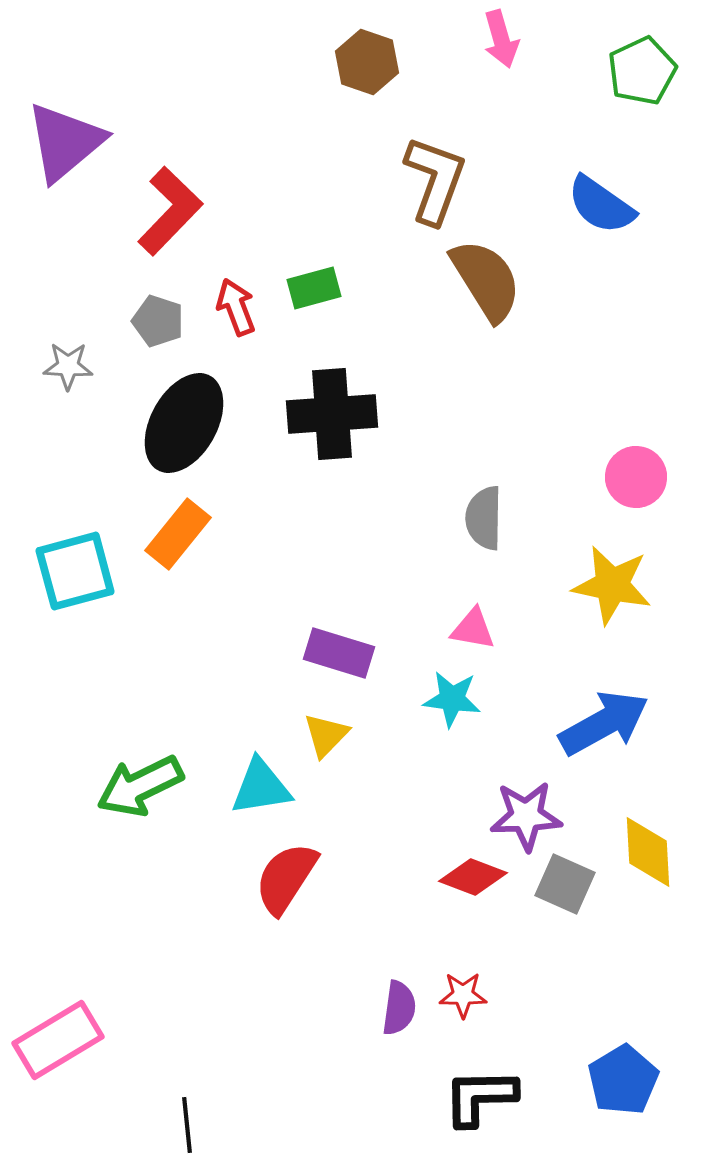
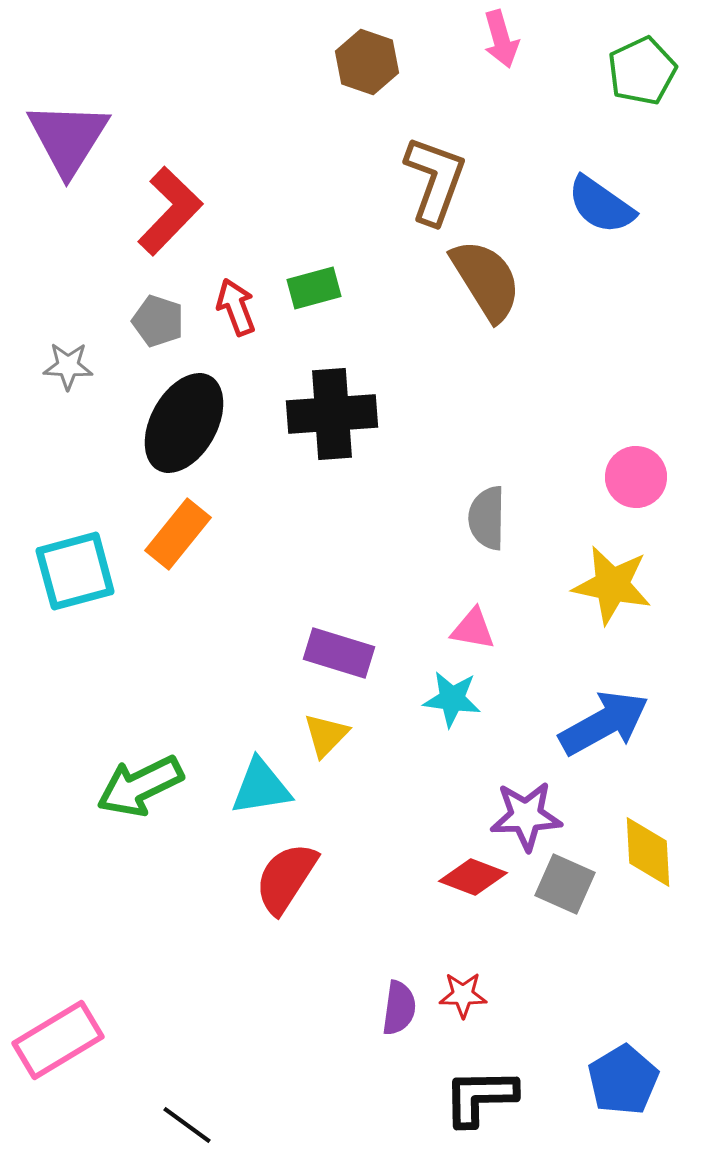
purple triangle: moved 3 px right, 4 px up; rotated 18 degrees counterclockwise
gray semicircle: moved 3 px right
black line: rotated 48 degrees counterclockwise
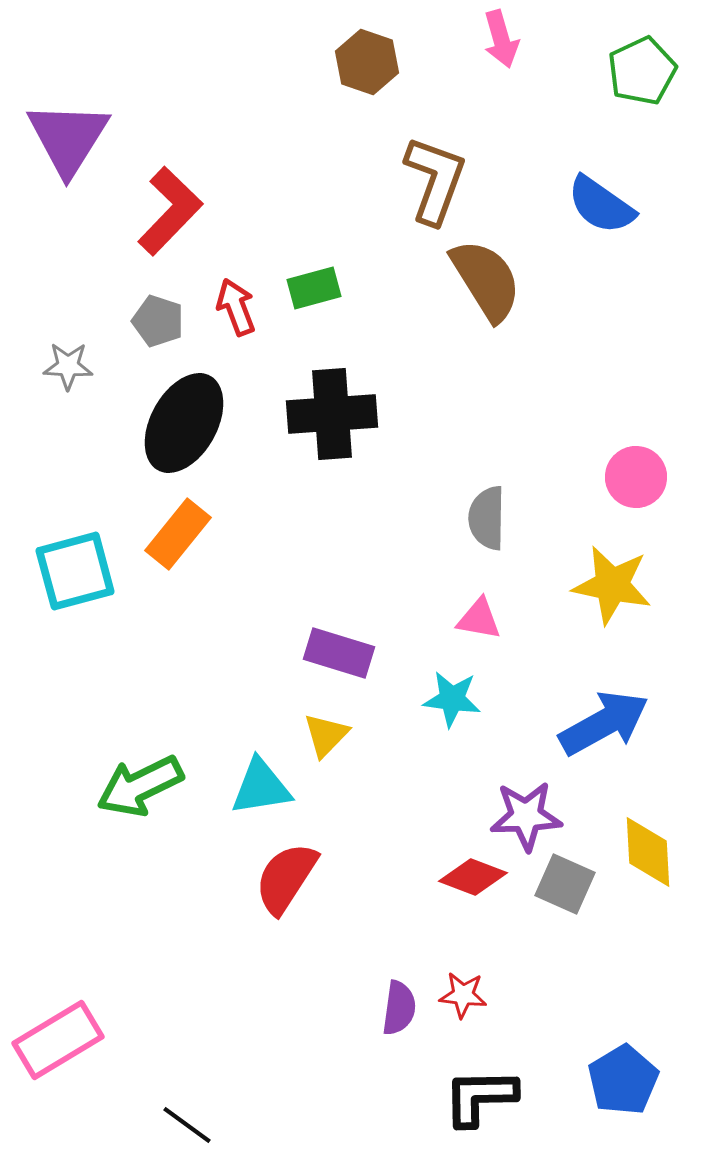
pink triangle: moved 6 px right, 10 px up
red star: rotated 6 degrees clockwise
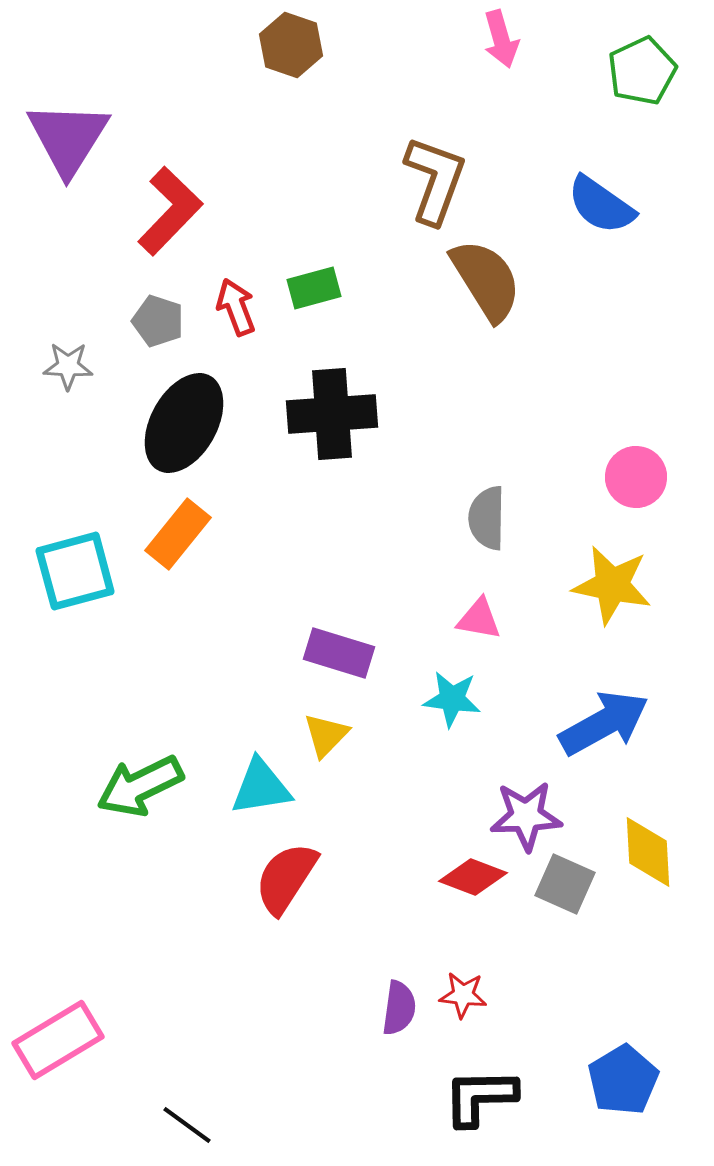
brown hexagon: moved 76 px left, 17 px up
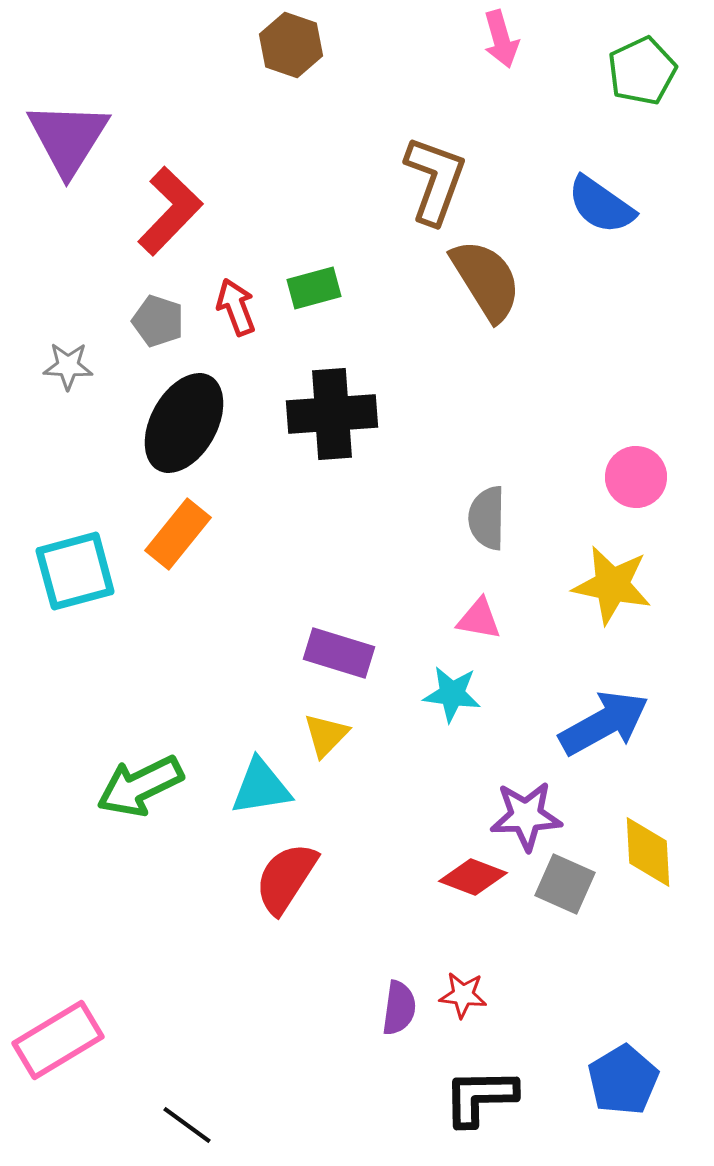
cyan star: moved 5 px up
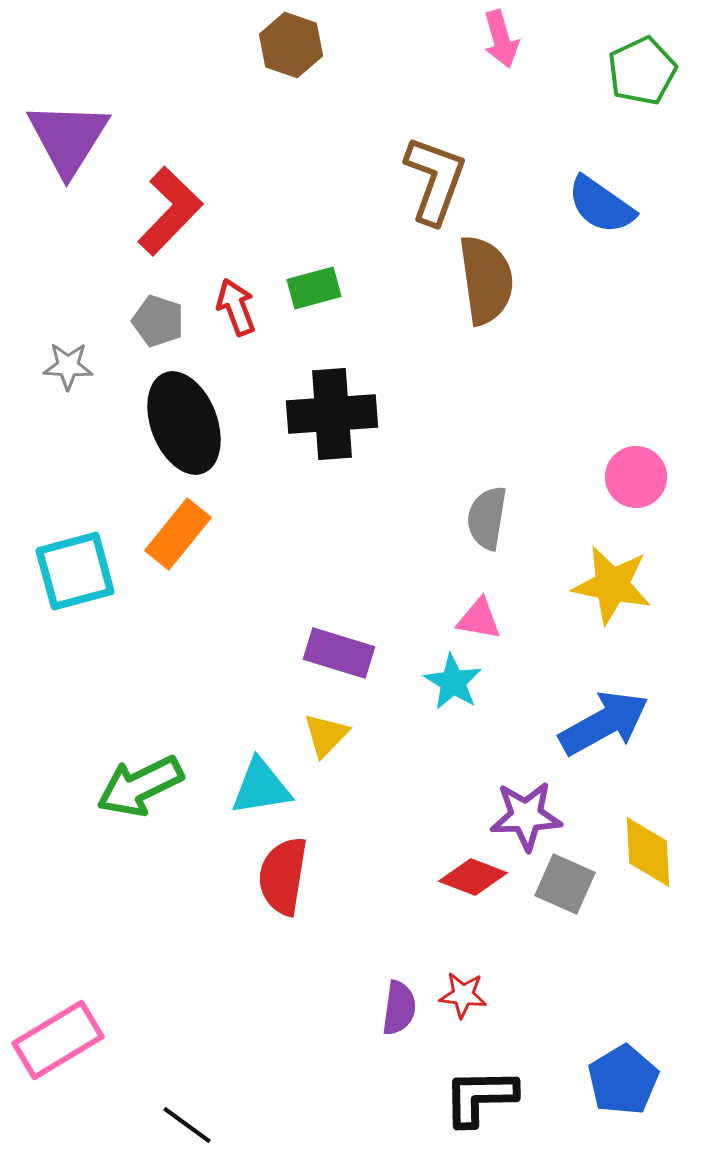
brown semicircle: rotated 24 degrees clockwise
black ellipse: rotated 50 degrees counterclockwise
gray semicircle: rotated 8 degrees clockwise
cyan star: moved 1 px right, 12 px up; rotated 24 degrees clockwise
red semicircle: moved 3 px left, 2 px up; rotated 24 degrees counterclockwise
